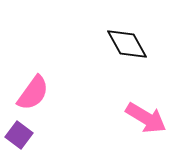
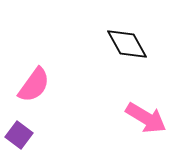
pink semicircle: moved 1 px right, 8 px up
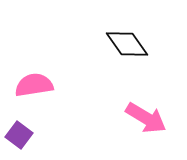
black diamond: rotated 6 degrees counterclockwise
pink semicircle: rotated 135 degrees counterclockwise
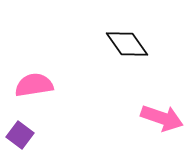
pink arrow: moved 16 px right; rotated 12 degrees counterclockwise
purple square: moved 1 px right
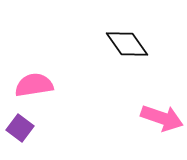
purple square: moved 7 px up
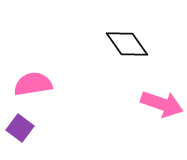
pink semicircle: moved 1 px left, 1 px up
pink arrow: moved 14 px up
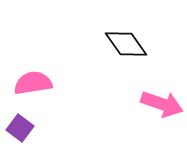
black diamond: moved 1 px left
pink semicircle: moved 1 px up
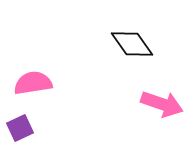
black diamond: moved 6 px right
purple square: rotated 28 degrees clockwise
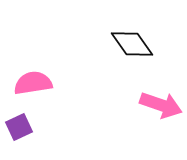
pink arrow: moved 1 px left, 1 px down
purple square: moved 1 px left, 1 px up
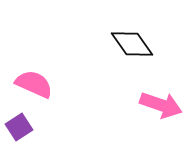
pink semicircle: moved 1 px right, 1 px down; rotated 33 degrees clockwise
purple square: rotated 8 degrees counterclockwise
